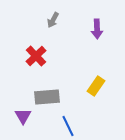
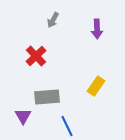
blue line: moved 1 px left
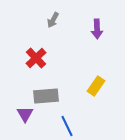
red cross: moved 2 px down
gray rectangle: moved 1 px left, 1 px up
purple triangle: moved 2 px right, 2 px up
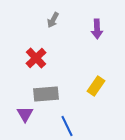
gray rectangle: moved 2 px up
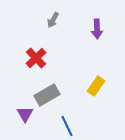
gray rectangle: moved 1 px right, 1 px down; rotated 25 degrees counterclockwise
